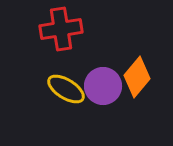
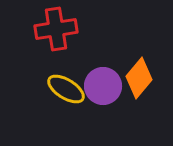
red cross: moved 5 px left
orange diamond: moved 2 px right, 1 px down
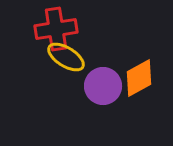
orange diamond: rotated 21 degrees clockwise
yellow ellipse: moved 32 px up
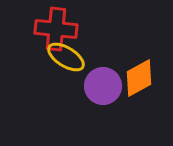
red cross: rotated 15 degrees clockwise
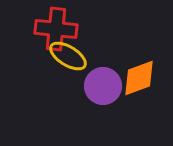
yellow ellipse: moved 2 px right, 1 px up
orange diamond: rotated 9 degrees clockwise
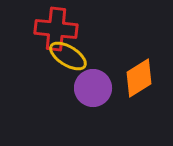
orange diamond: rotated 12 degrees counterclockwise
purple circle: moved 10 px left, 2 px down
